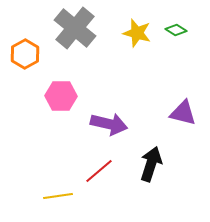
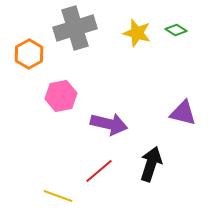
gray cross: rotated 33 degrees clockwise
orange hexagon: moved 4 px right
pink hexagon: rotated 12 degrees counterclockwise
yellow line: rotated 28 degrees clockwise
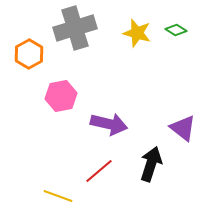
purple triangle: moved 15 px down; rotated 24 degrees clockwise
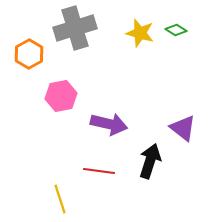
yellow star: moved 3 px right
black arrow: moved 1 px left, 3 px up
red line: rotated 48 degrees clockwise
yellow line: moved 2 px right, 3 px down; rotated 52 degrees clockwise
